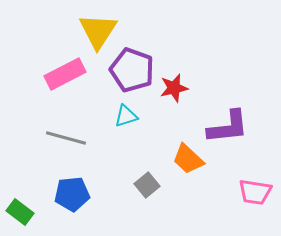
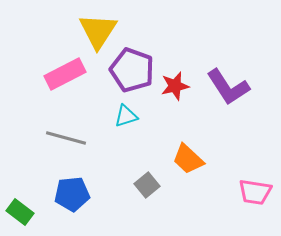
red star: moved 1 px right, 2 px up
purple L-shape: moved 40 px up; rotated 63 degrees clockwise
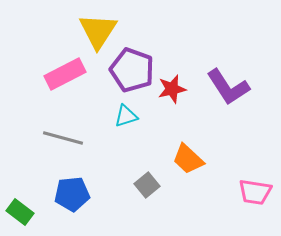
red star: moved 3 px left, 3 px down
gray line: moved 3 px left
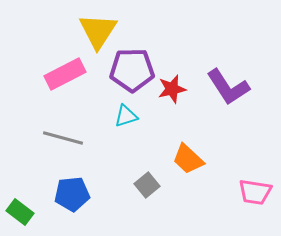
purple pentagon: rotated 21 degrees counterclockwise
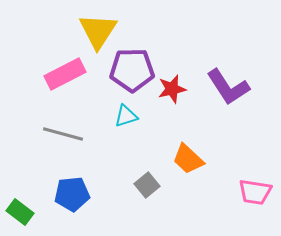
gray line: moved 4 px up
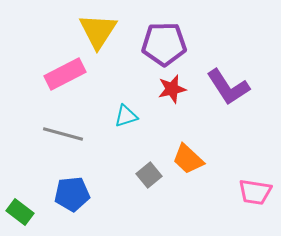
purple pentagon: moved 32 px right, 26 px up
gray square: moved 2 px right, 10 px up
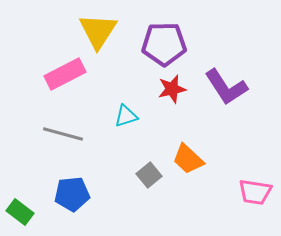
purple L-shape: moved 2 px left
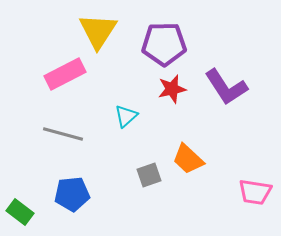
cyan triangle: rotated 25 degrees counterclockwise
gray square: rotated 20 degrees clockwise
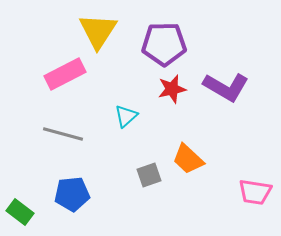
purple L-shape: rotated 27 degrees counterclockwise
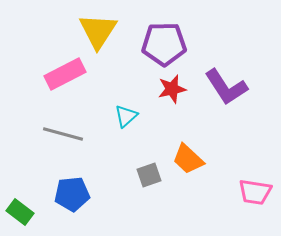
purple L-shape: rotated 27 degrees clockwise
